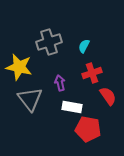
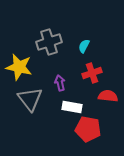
red semicircle: rotated 48 degrees counterclockwise
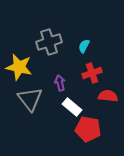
white rectangle: rotated 30 degrees clockwise
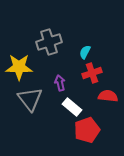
cyan semicircle: moved 1 px right, 6 px down
yellow star: rotated 12 degrees counterclockwise
red pentagon: moved 1 px left, 1 px down; rotated 30 degrees counterclockwise
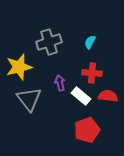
cyan semicircle: moved 5 px right, 10 px up
yellow star: rotated 16 degrees counterclockwise
red cross: rotated 24 degrees clockwise
gray triangle: moved 1 px left
white rectangle: moved 9 px right, 11 px up
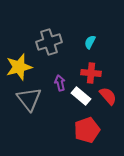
red cross: moved 1 px left
red semicircle: rotated 42 degrees clockwise
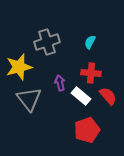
gray cross: moved 2 px left
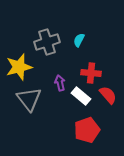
cyan semicircle: moved 11 px left, 2 px up
red semicircle: moved 1 px up
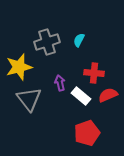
red cross: moved 3 px right
red semicircle: rotated 72 degrees counterclockwise
red pentagon: moved 3 px down
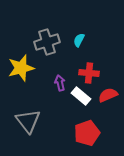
yellow star: moved 2 px right, 1 px down
red cross: moved 5 px left
gray triangle: moved 1 px left, 22 px down
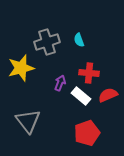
cyan semicircle: rotated 48 degrees counterclockwise
purple arrow: rotated 35 degrees clockwise
